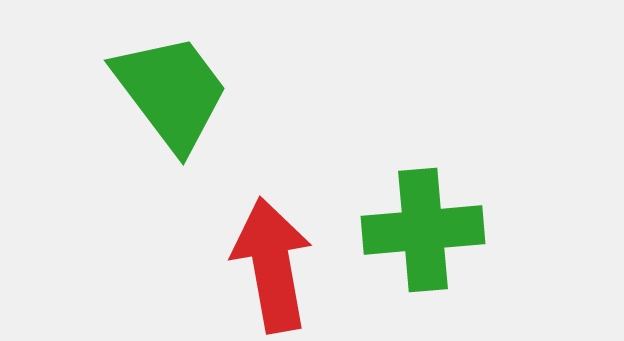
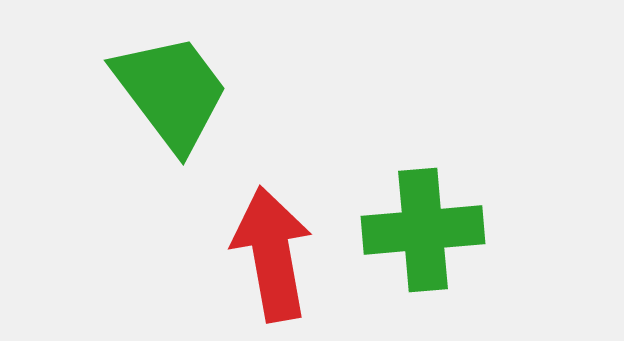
red arrow: moved 11 px up
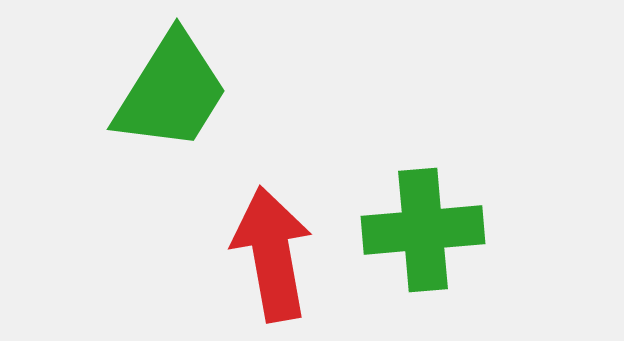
green trapezoid: rotated 69 degrees clockwise
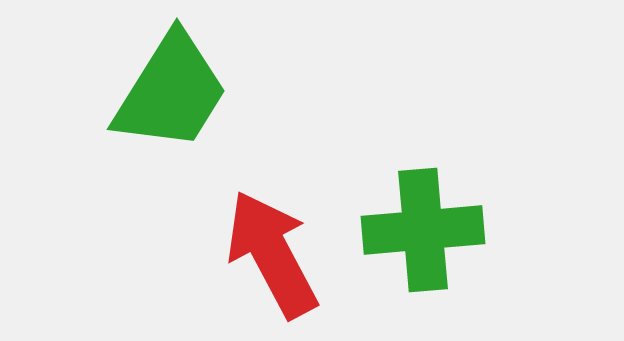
red arrow: rotated 18 degrees counterclockwise
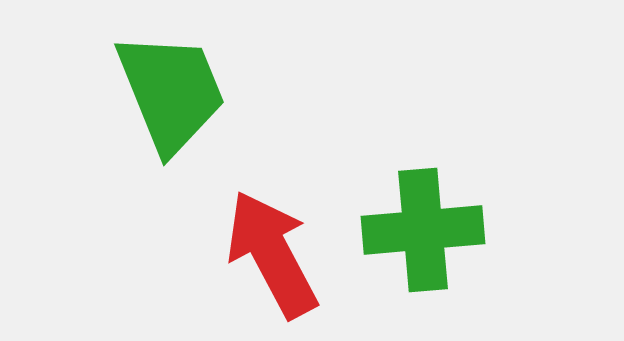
green trapezoid: rotated 54 degrees counterclockwise
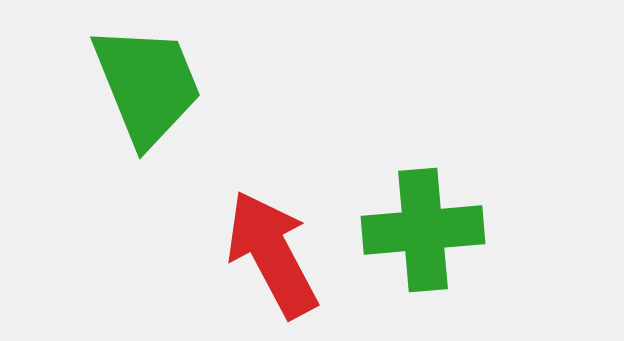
green trapezoid: moved 24 px left, 7 px up
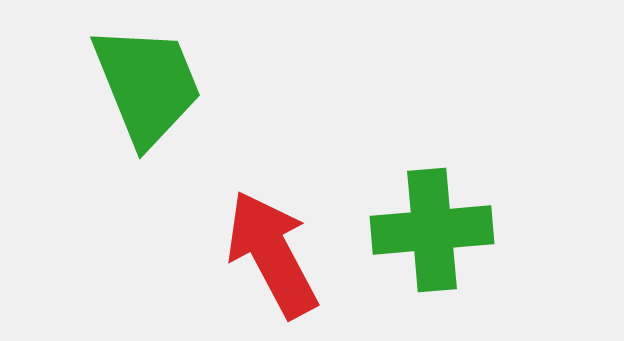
green cross: moved 9 px right
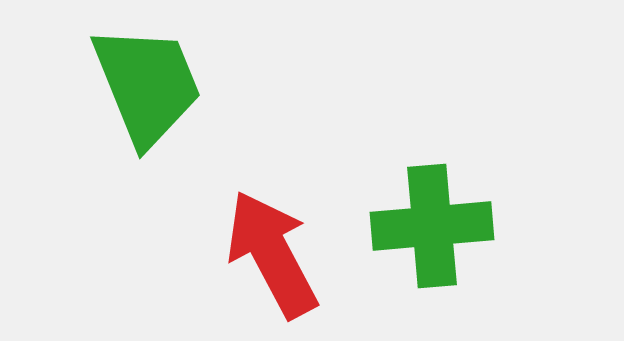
green cross: moved 4 px up
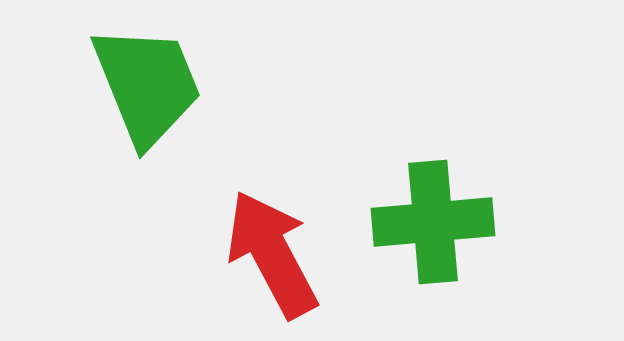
green cross: moved 1 px right, 4 px up
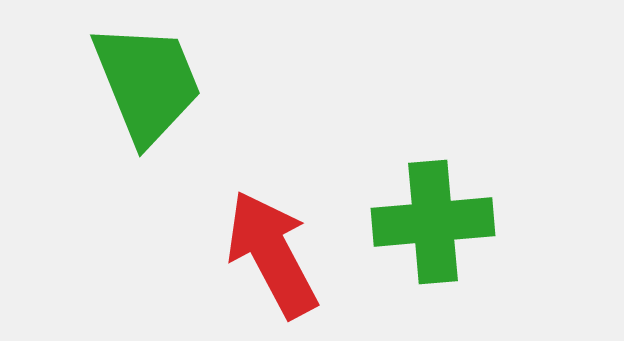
green trapezoid: moved 2 px up
